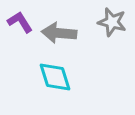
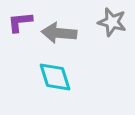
purple L-shape: rotated 64 degrees counterclockwise
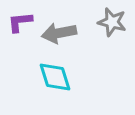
gray arrow: rotated 16 degrees counterclockwise
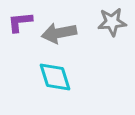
gray star: rotated 20 degrees counterclockwise
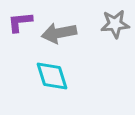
gray star: moved 3 px right, 2 px down
cyan diamond: moved 3 px left, 1 px up
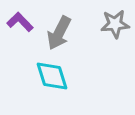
purple L-shape: rotated 52 degrees clockwise
gray arrow: rotated 52 degrees counterclockwise
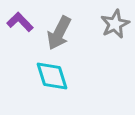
gray star: rotated 20 degrees counterclockwise
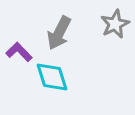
purple L-shape: moved 1 px left, 30 px down
cyan diamond: moved 1 px down
